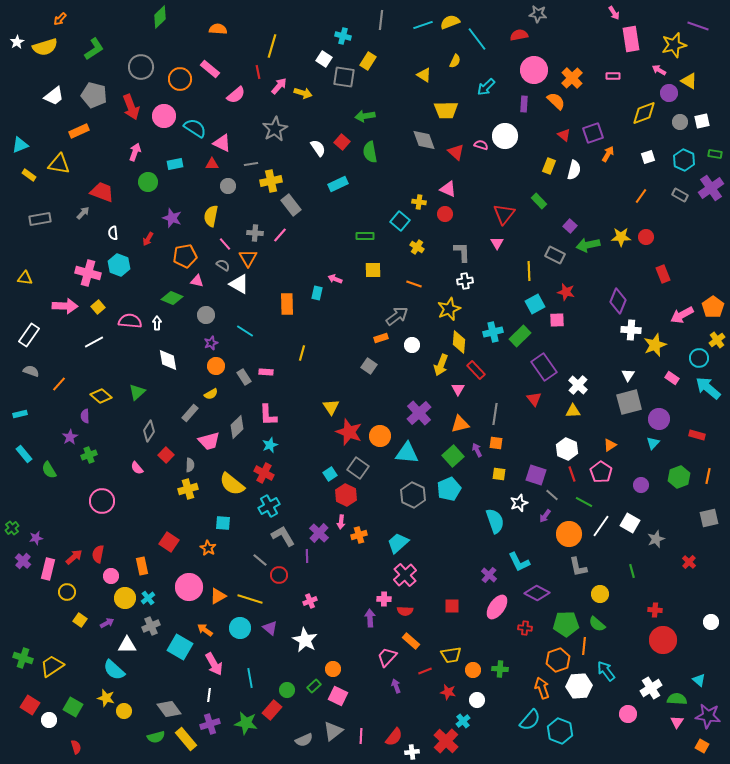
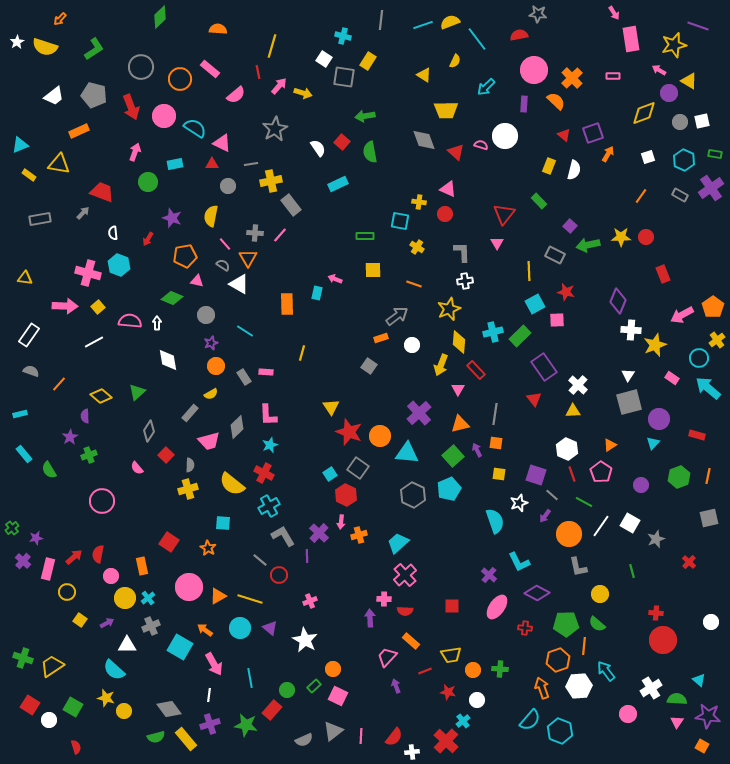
yellow semicircle at (45, 47): rotated 35 degrees clockwise
cyan square at (400, 221): rotated 30 degrees counterclockwise
red cross at (655, 610): moved 1 px right, 3 px down
green star at (246, 723): moved 2 px down
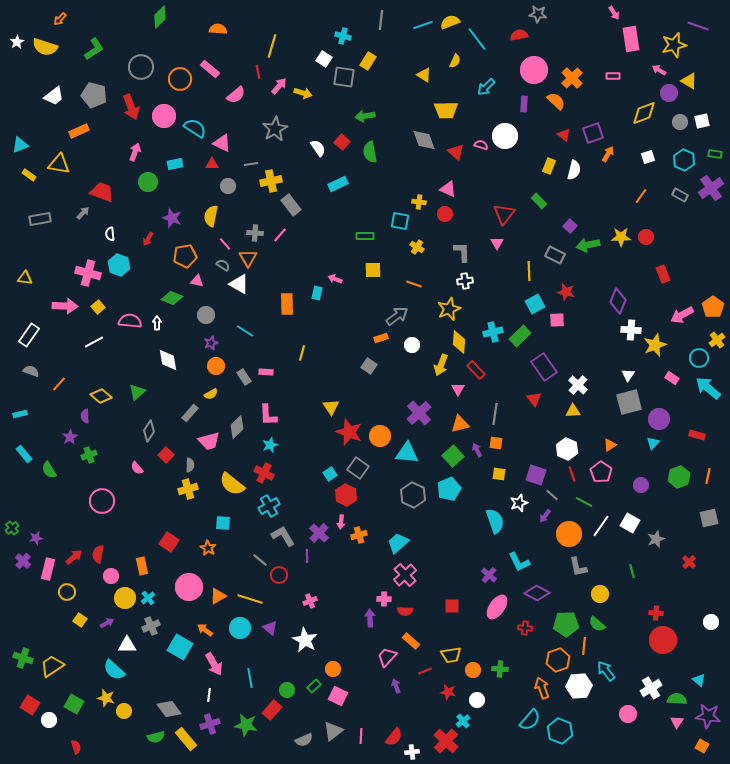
white semicircle at (113, 233): moved 3 px left, 1 px down
green square at (73, 707): moved 1 px right, 3 px up
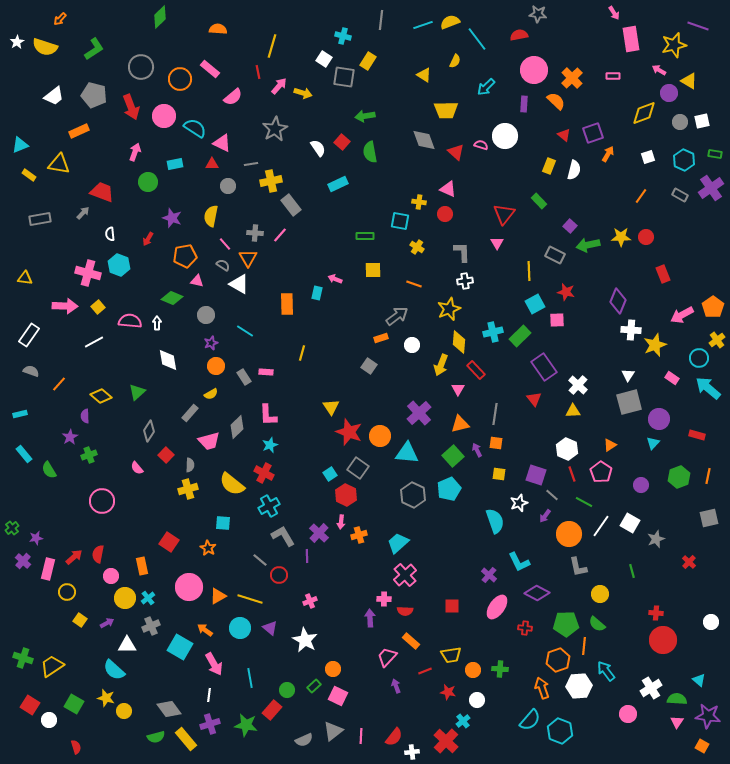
pink semicircle at (236, 95): moved 3 px left, 2 px down
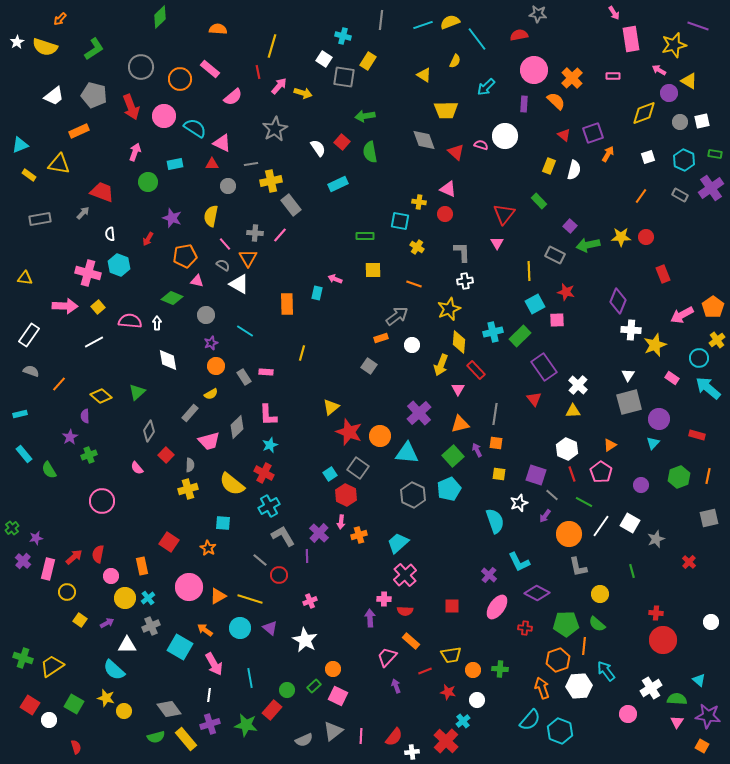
yellow triangle at (331, 407): rotated 24 degrees clockwise
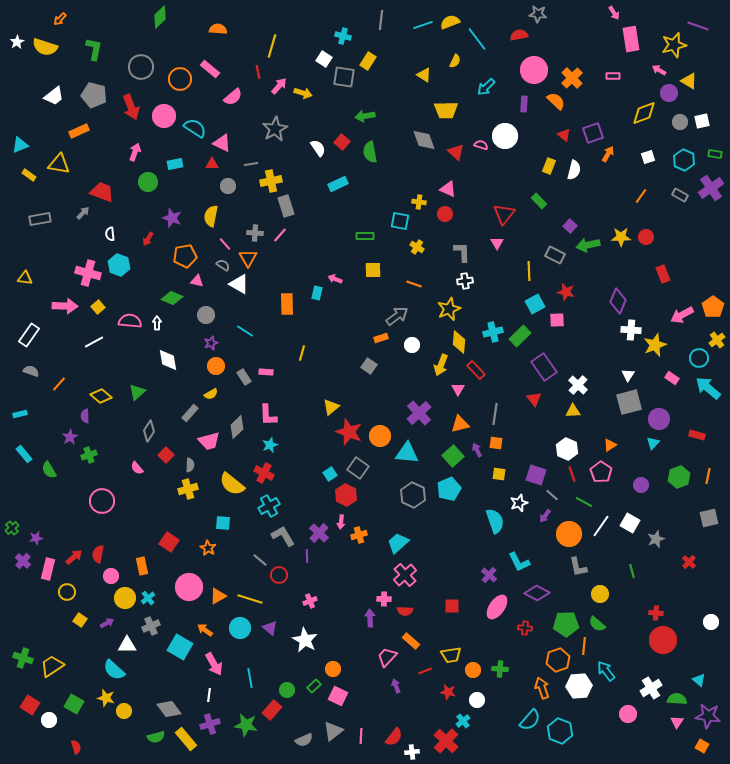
green L-shape at (94, 49): rotated 45 degrees counterclockwise
gray rectangle at (291, 205): moved 5 px left, 1 px down; rotated 20 degrees clockwise
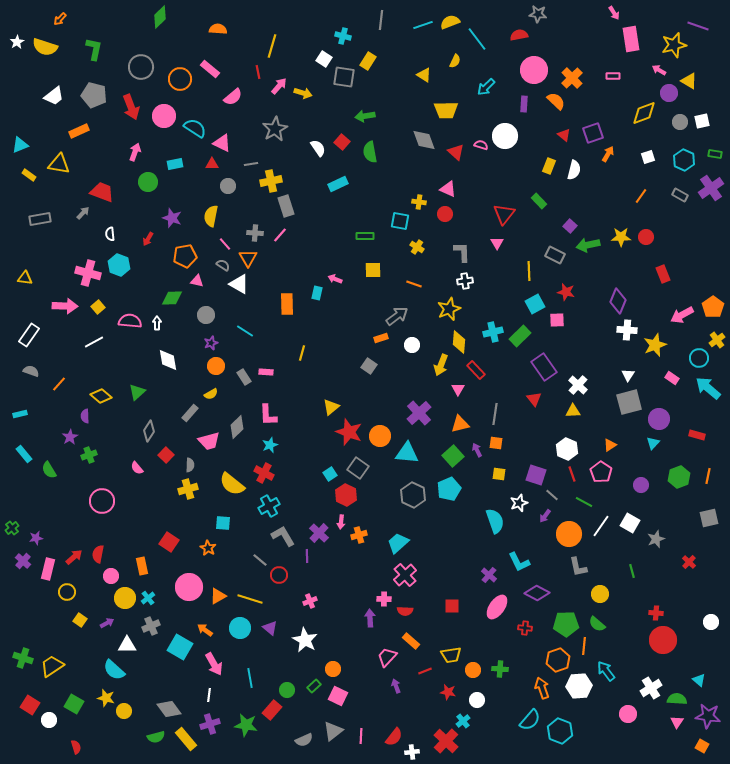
green diamond at (172, 298): rotated 25 degrees counterclockwise
white cross at (631, 330): moved 4 px left
